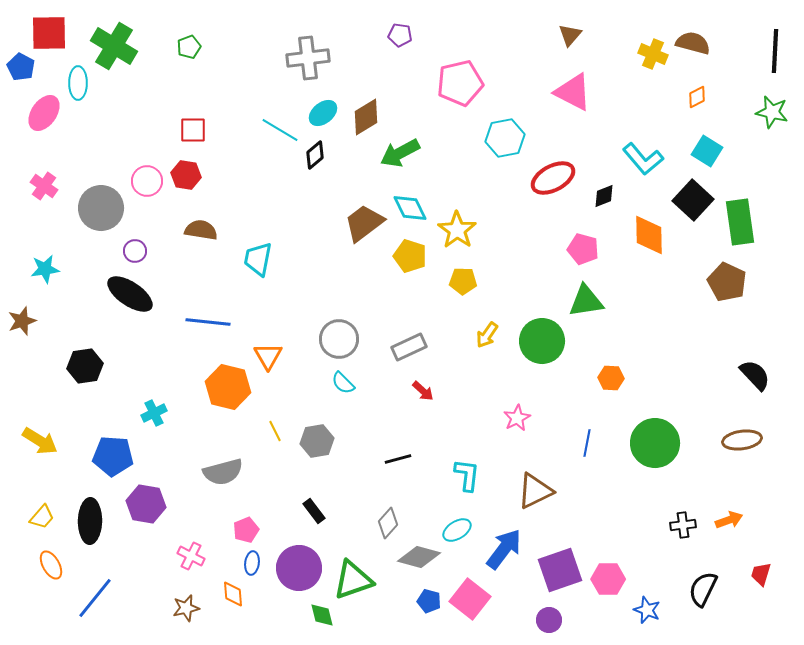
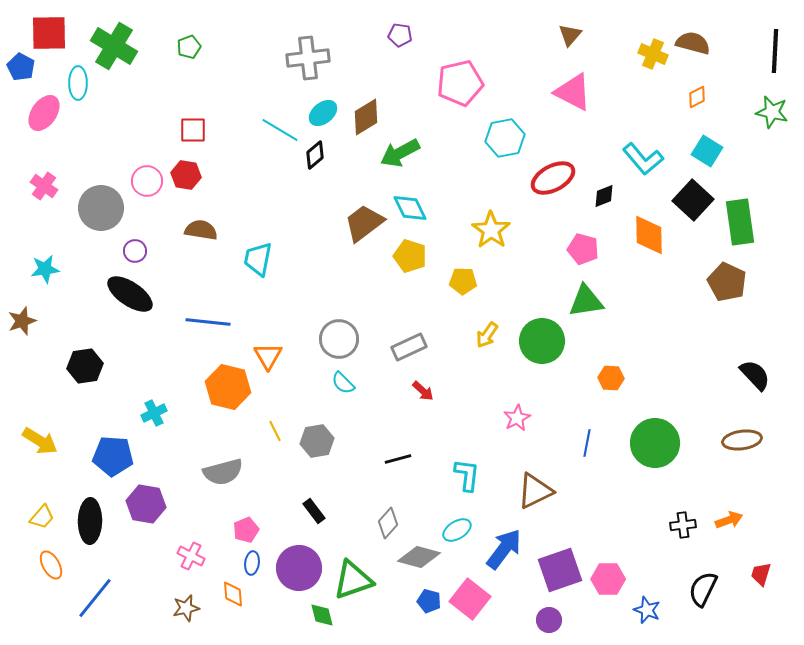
yellow star at (457, 230): moved 34 px right
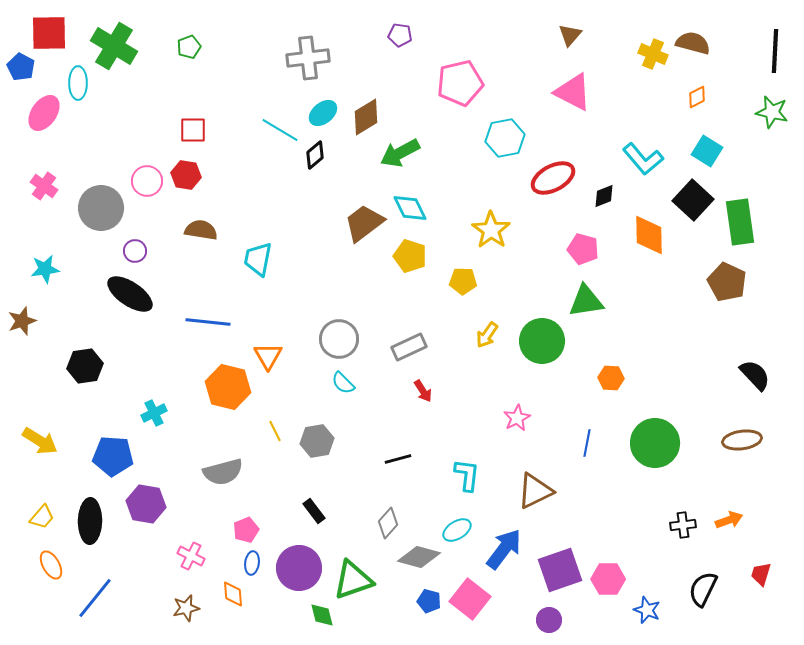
red arrow at (423, 391): rotated 15 degrees clockwise
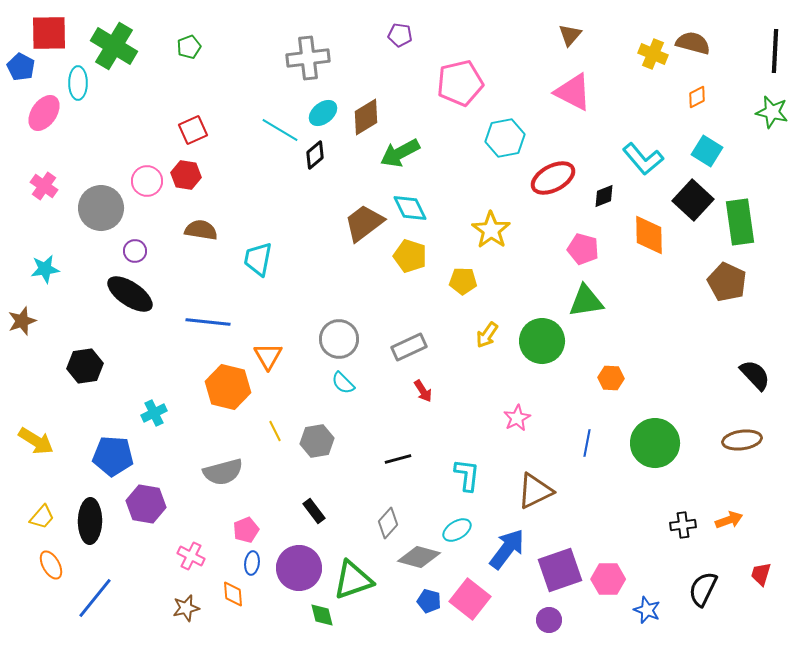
red square at (193, 130): rotated 24 degrees counterclockwise
yellow arrow at (40, 441): moved 4 px left
blue arrow at (504, 549): moved 3 px right
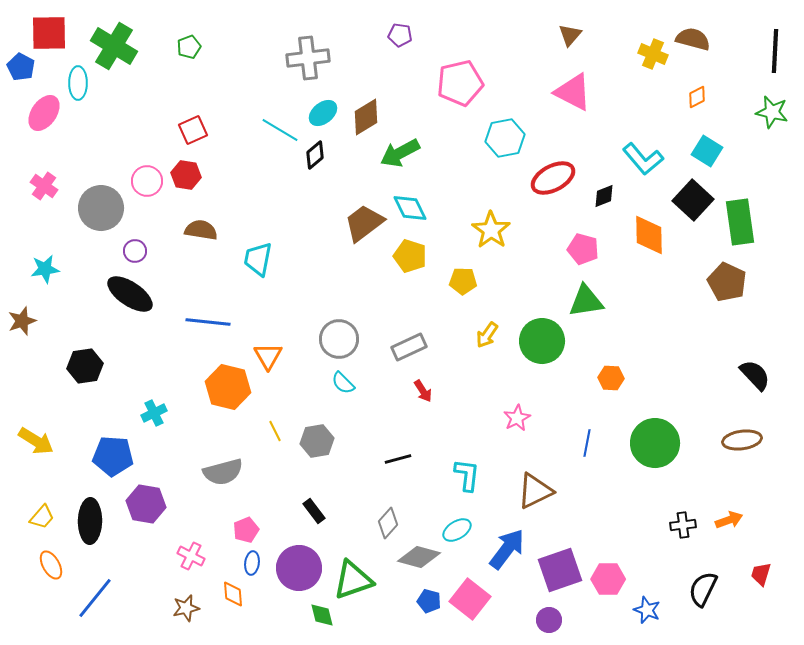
brown semicircle at (693, 43): moved 4 px up
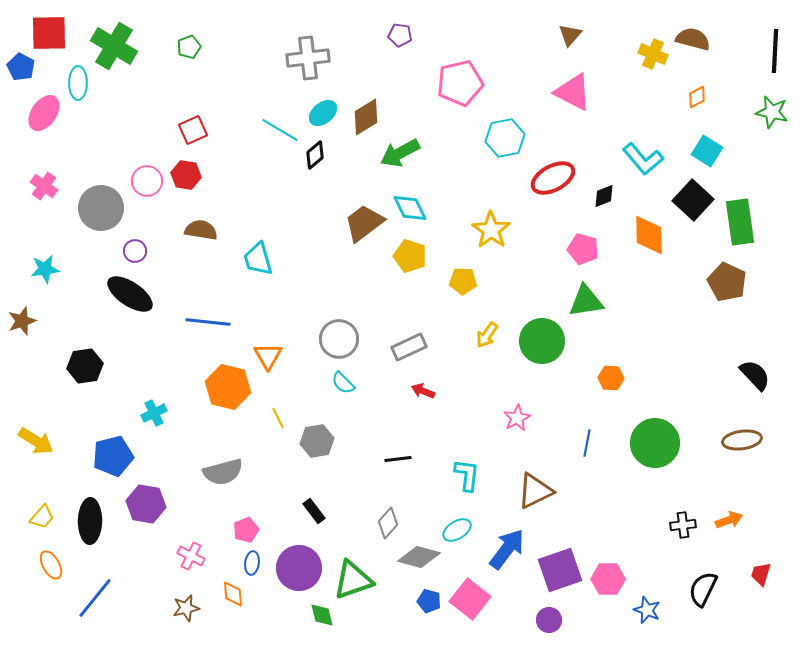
cyan trapezoid at (258, 259): rotated 27 degrees counterclockwise
red arrow at (423, 391): rotated 145 degrees clockwise
yellow line at (275, 431): moved 3 px right, 13 px up
blue pentagon at (113, 456): rotated 18 degrees counterclockwise
black line at (398, 459): rotated 8 degrees clockwise
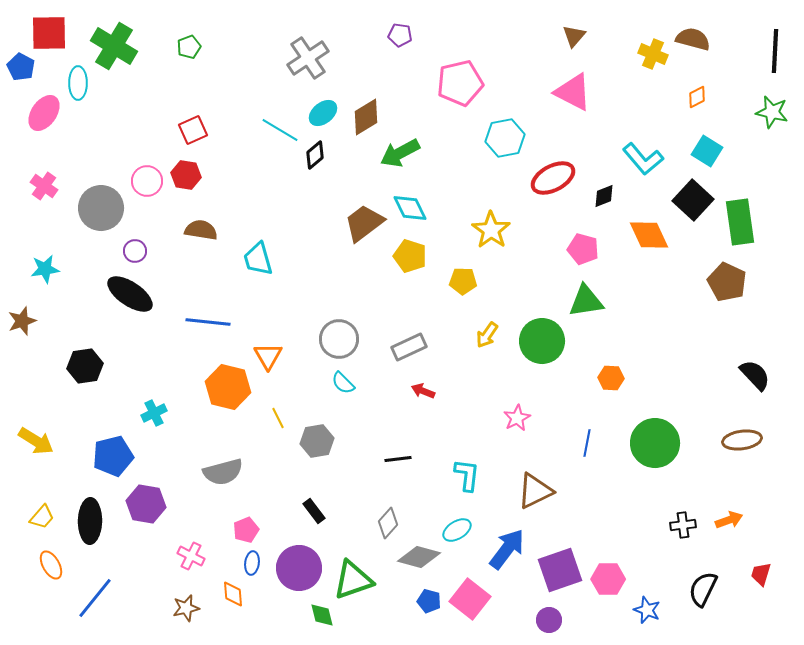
brown triangle at (570, 35): moved 4 px right, 1 px down
gray cross at (308, 58): rotated 27 degrees counterclockwise
orange diamond at (649, 235): rotated 24 degrees counterclockwise
